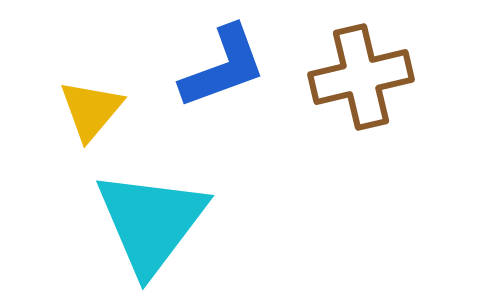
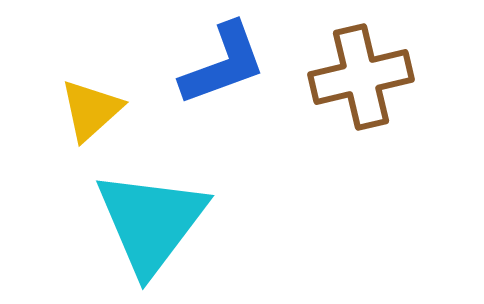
blue L-shape: moved 3 px up
yellow triangle: rotated 8 degrees clockwise
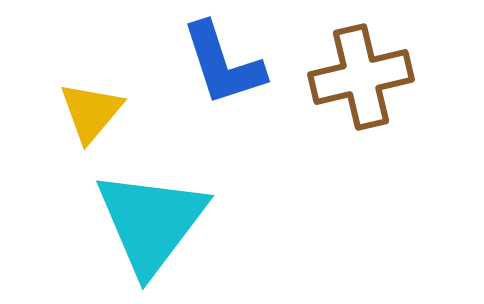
blue L-shape: rotated 92 degrees clockwise
yellow triangle: moved 2 px down; rotated 8 degrees counterclockwise
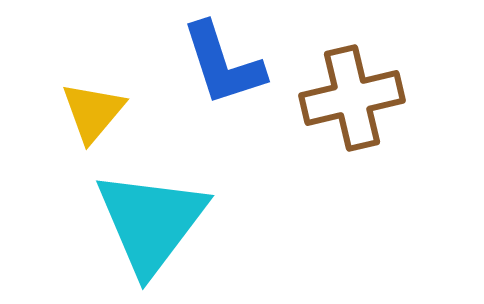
brown cross: moved 9 px left, 21 px down
yellow triangle: moved 2 px right
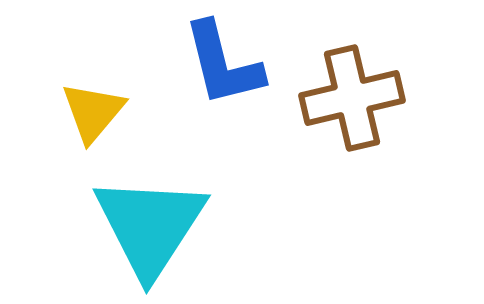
blue L-shape: rotated 4 degrees clockwise
cyan triangle: moved 1 px left, 4 px down; rotated 4 degrees counterclockwise
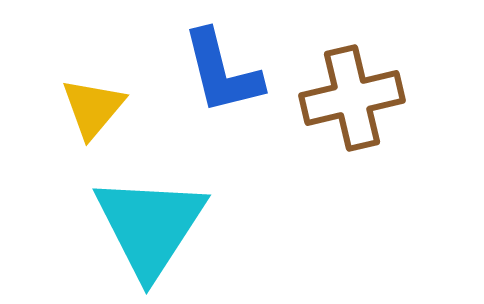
blue L-shape: moved 1 px left, 8 px down
yellow triangle: moved 4 px up
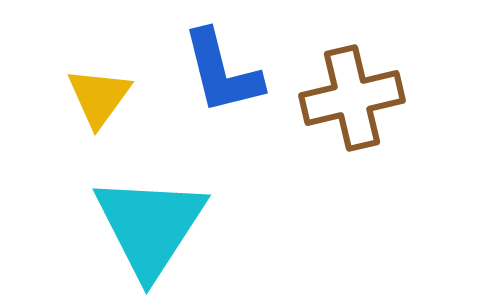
yellow triangle: moved 6 px right, 11 px up; rotated 4 degrees counterclockwise
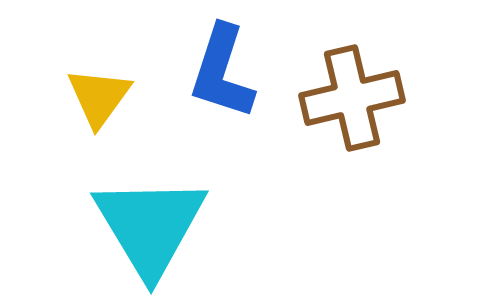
blue L-shape: rotated 32 degrees clockwise
cyan triangle: rotated 4 degrees counterclockwise
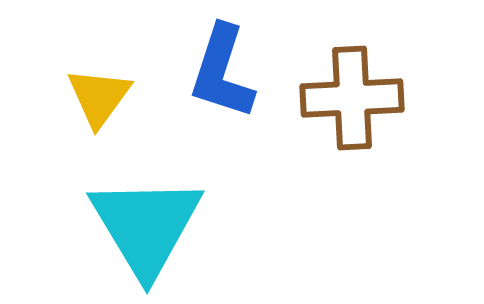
brown cross: rotated 10 degrees clockwise
cyan triangle: moved 4 px left
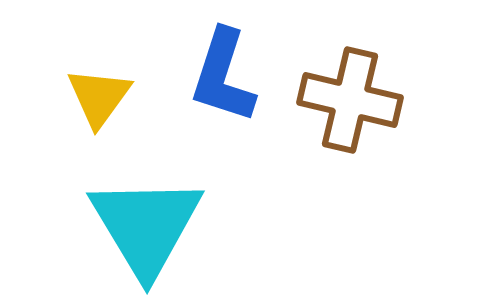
blue L-shape: moved 1 px right, 4 px down
brown cross: moved 2 px left, 2 px down; rotated 16 degrees clockwise
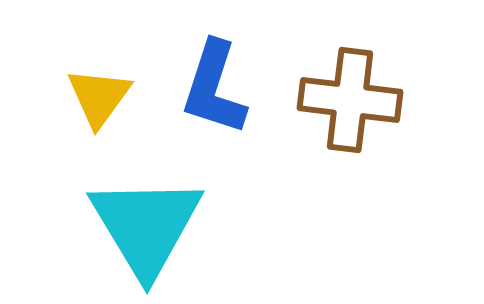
blue L-shape: moved 9 px left, 12 px down
brown cross: rotated 6 degrees counterclockwise
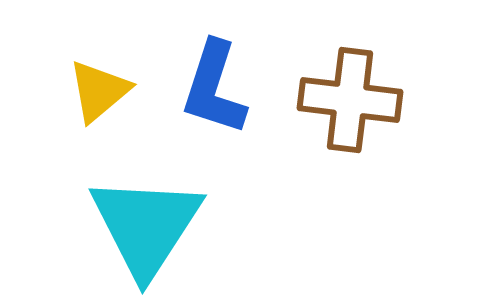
yellow triangle: moved 6 px up; rotated 14 degrees clockwise
cyan triangle: rotated 4 degrees clockwise
